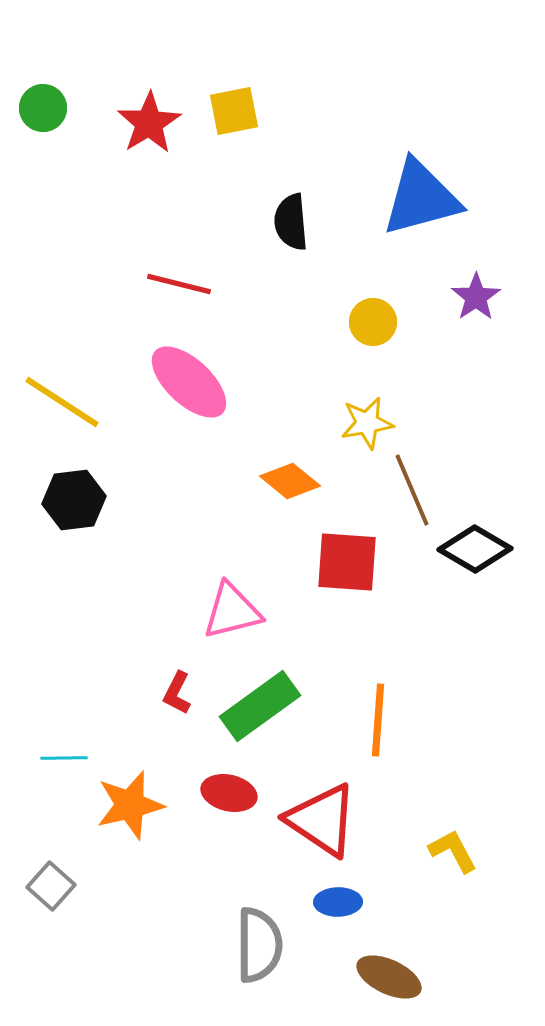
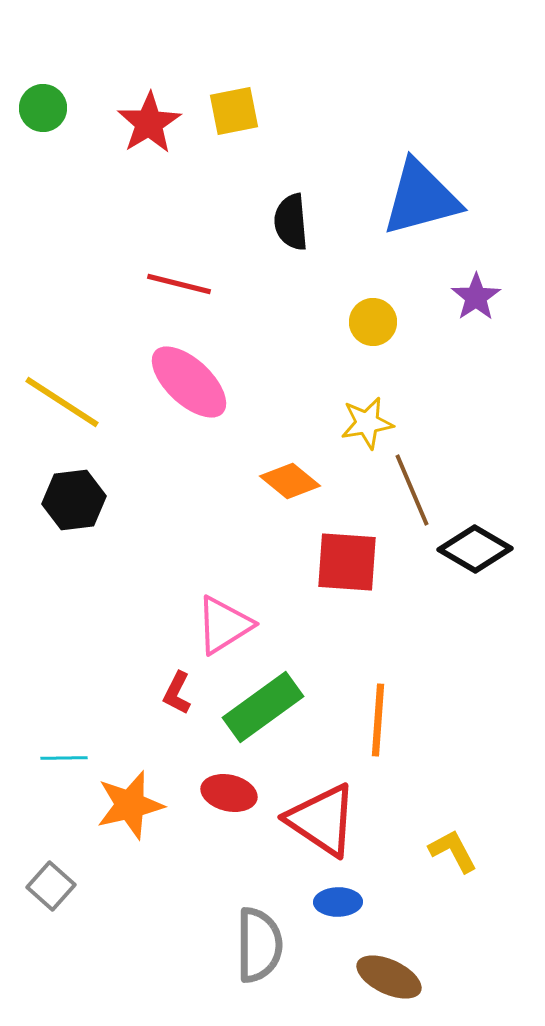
pink triangle: moved 8 px left, 14 px down; rotated 18 degrees counterclockwise
green rectangle: moved 3 px right, 1 px down
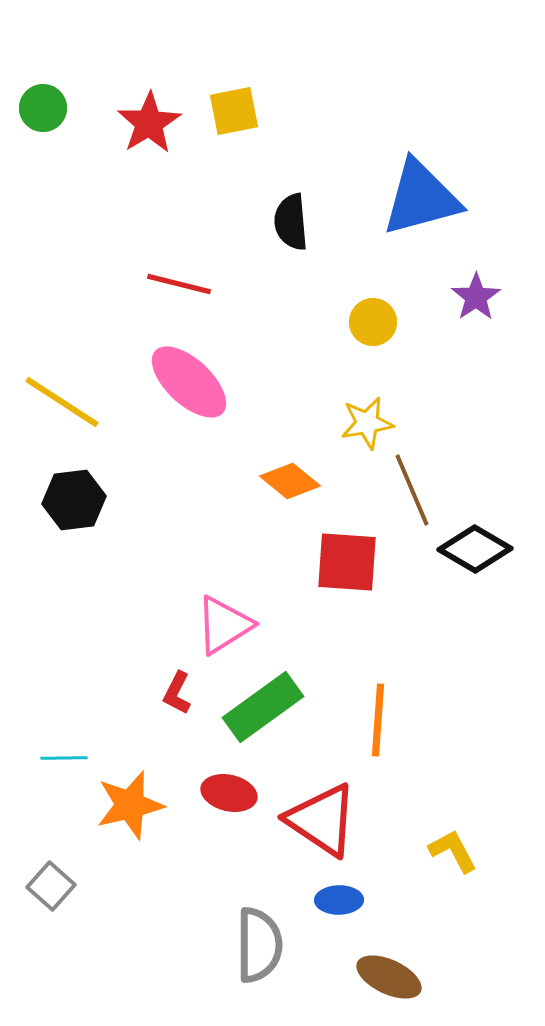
blue ellipse: moved 1 px right, 2 px up
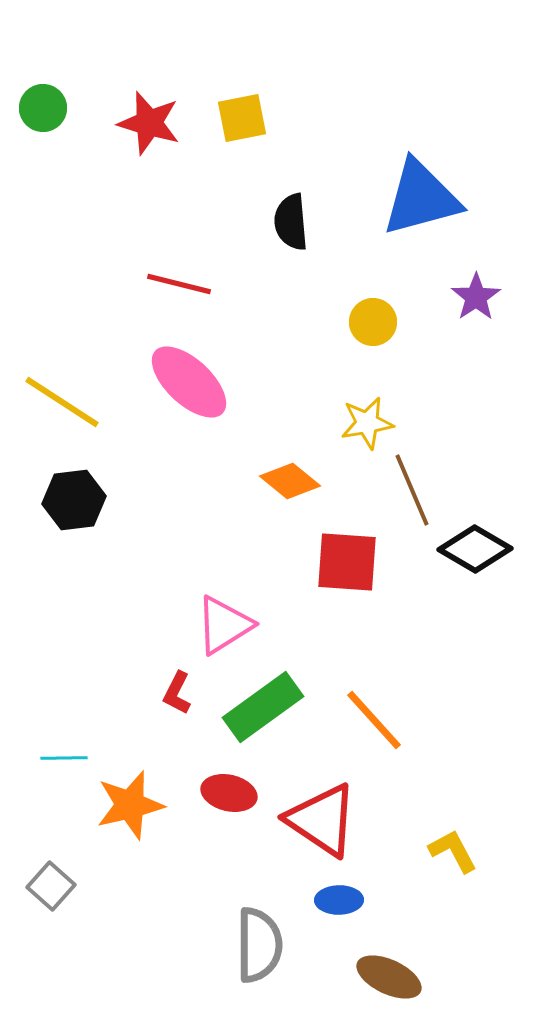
yellow square: moved 8 px right, 7 px down
red star: rotated 24 degrees counterclockwise
orange line: moved 4 px left; rotated 46 degrees counterclockwise
